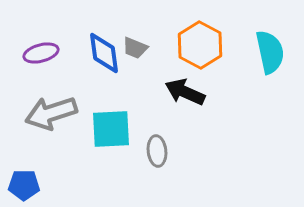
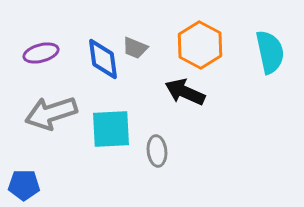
blue diamond: moved 1 px left, 6 px down
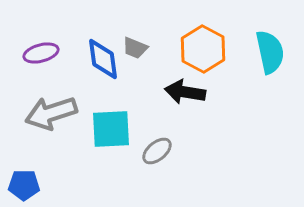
orange hexagon: moved 3 px right, 4 px down
black arrow: rotated 15 degrees counterclockwise
gray ellipse: rotated 56 degrees clockwise
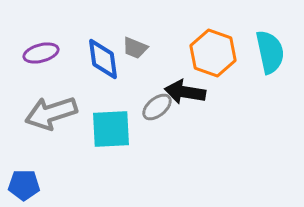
orange hexagon: moved 10 px right, 4 px down; rotated 9 degrees counterclockwise
gray ellipse: moved 44 px up
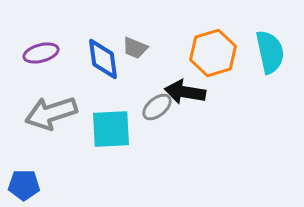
orange hexagon: rotated 24 degrees clockwise
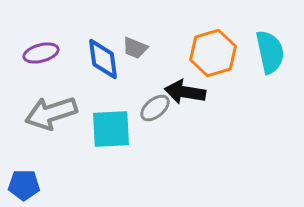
gray ellipse: moved 2 px left, 1 px down
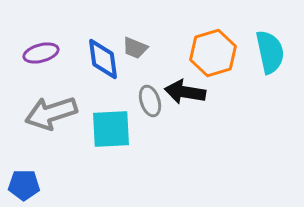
gray ellipse: moved 5 px left, 7 px up; rotated 68 degrees counterclockwise
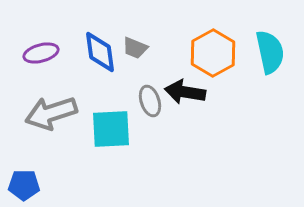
orange hexagon: rotated 12 degrees counterclockwise
blue diamond: moved 3 px left, 7 px up
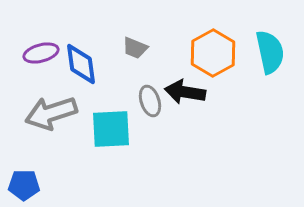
blue diamond: moved 19 px left, 12 px down
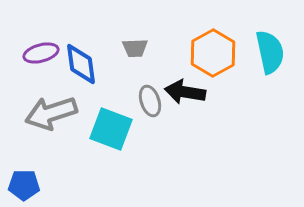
gray trapezoid: rotated 24 degrees counterclockwise
cyan square: rotated 24 degrees clockwise
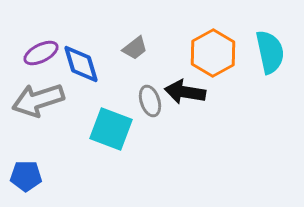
gray trapezoid: rotated 36 degrees counterclockwise
purple ellipse: rotated 12 degrees counterclockwise
blue diamond: rotated 9 degrees counterclockwise
gray arrow: moved 13 px left, 13 px up
blue pentagon: moved 2 px right, 9 px up
